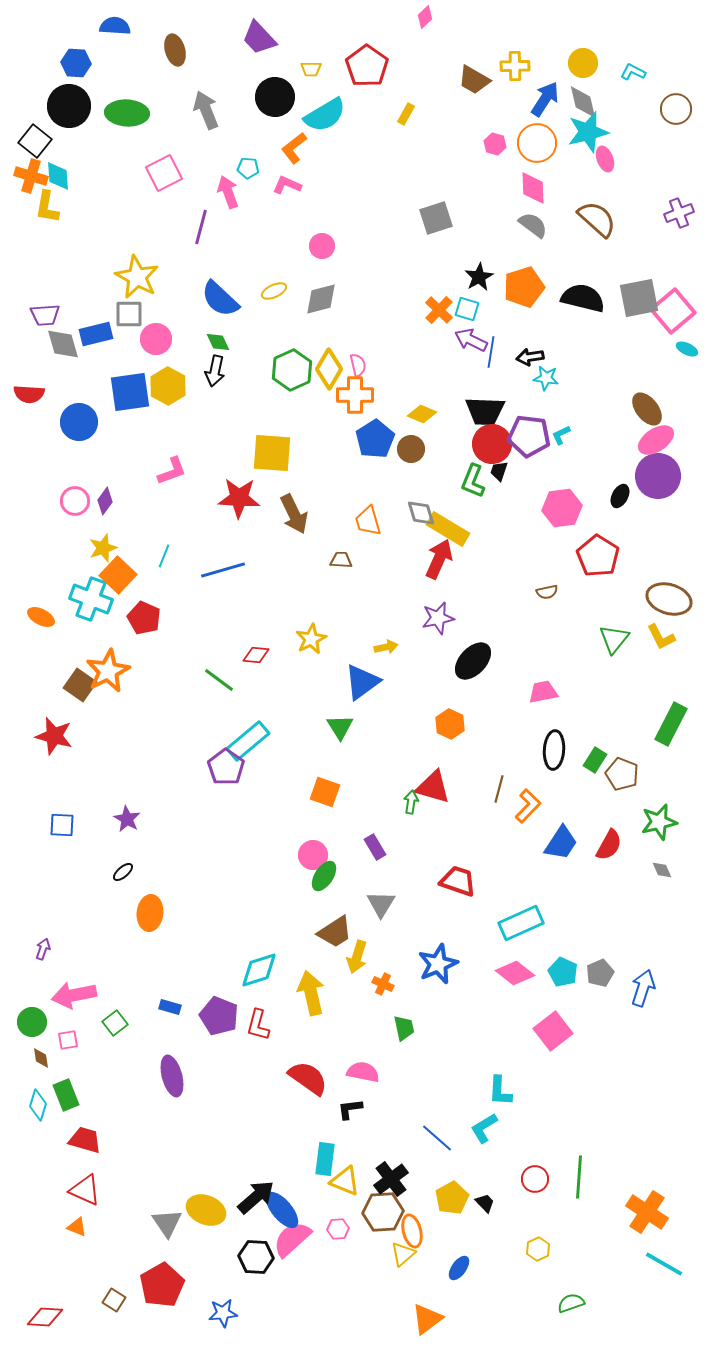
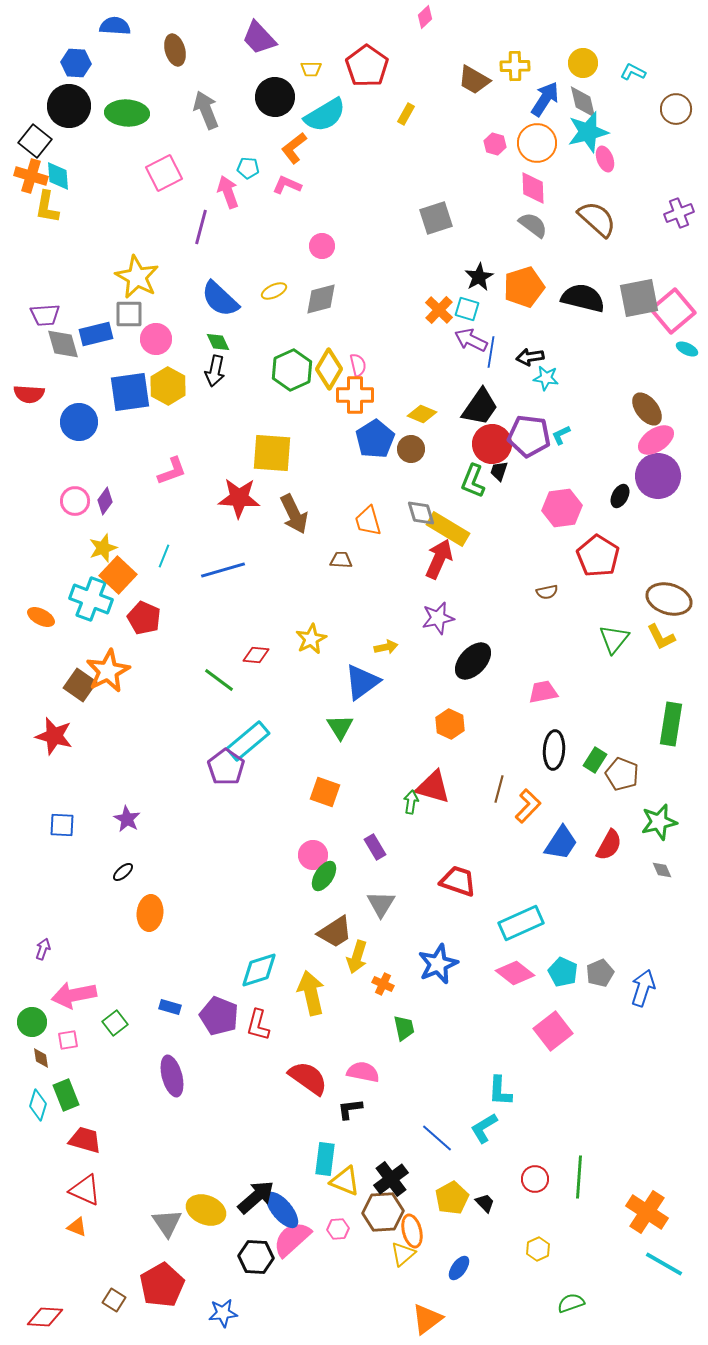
black trapezoid at (485, 411): moved 5 px left, 4 px up; rotated 57 degrees counterclockwise
green rectangle at (671, 724): rotated 18 degrees counterclockwise
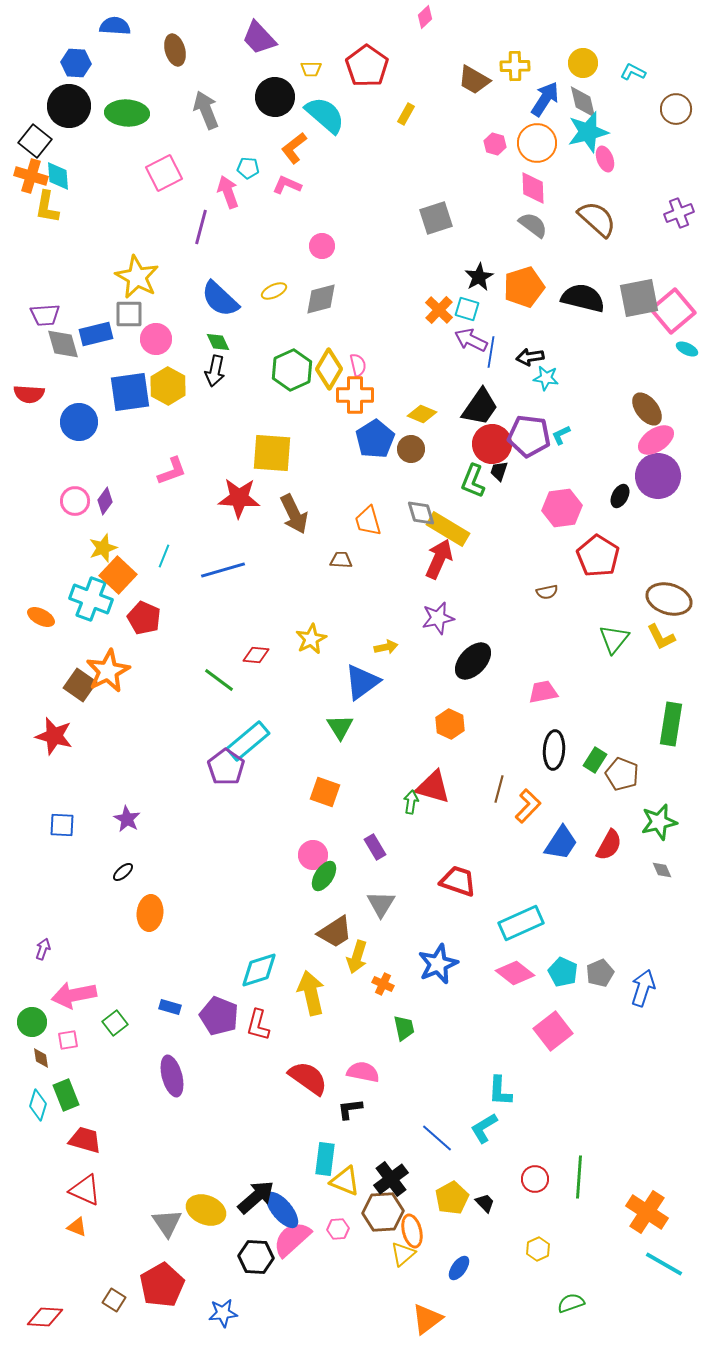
cyan semicircle at (325, 115): rotated 108 degrees counterclockwise
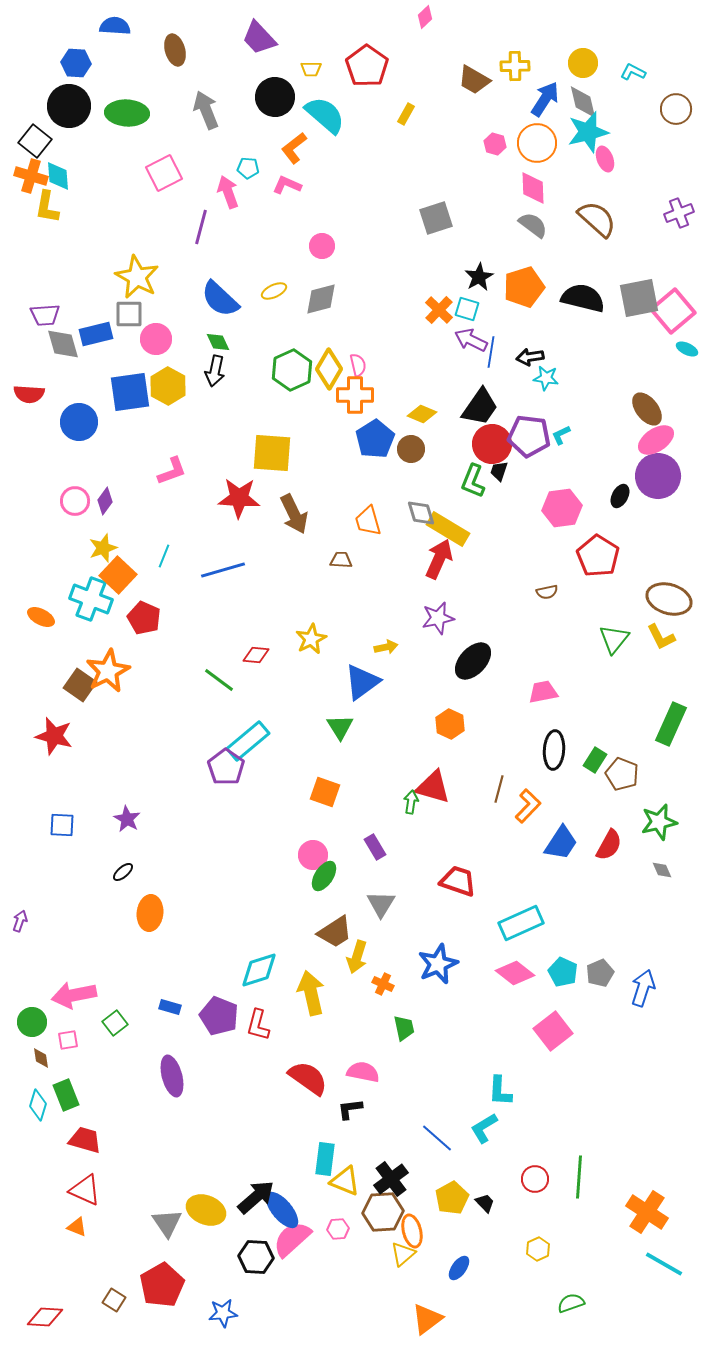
green rectangle at (671, 724): rotated 15 degrees clockwise
purple arrow at (43, 949): moved 23 px left, 28 px up
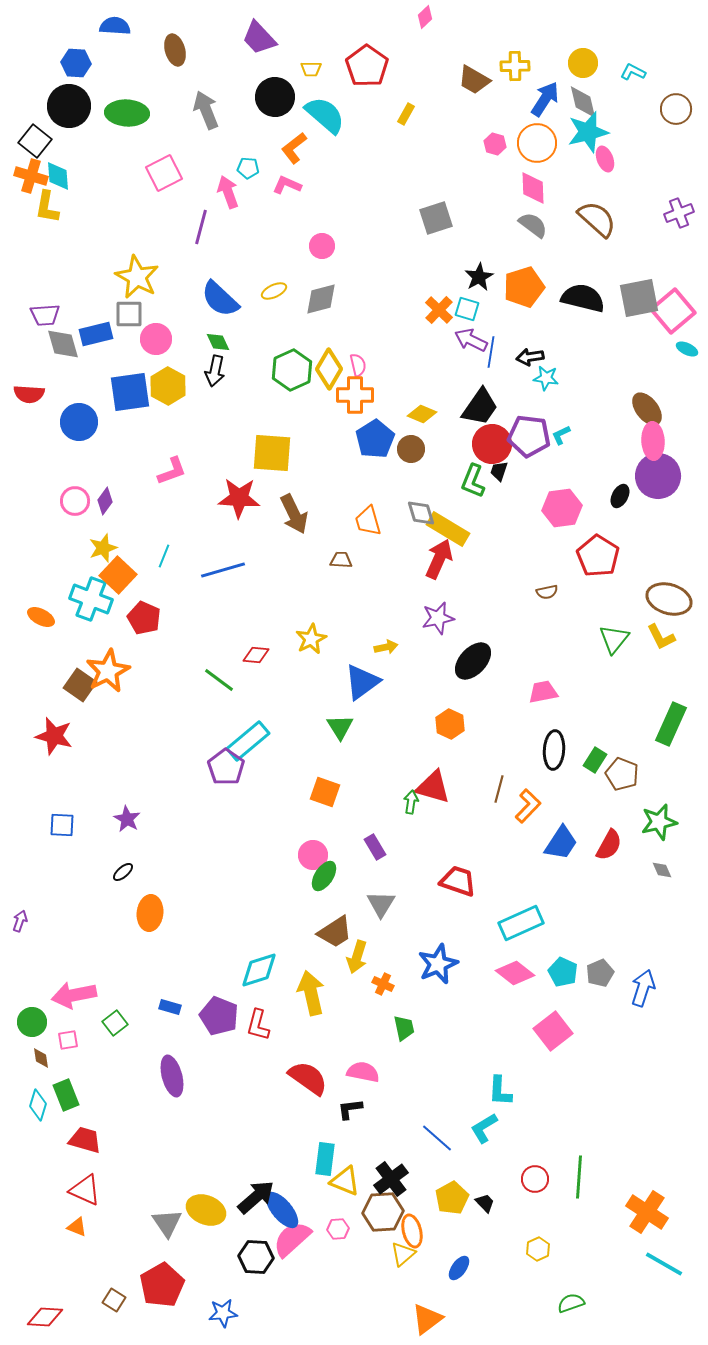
pink ellipse at (656, 440): moved 3 px left, 1 px down; rotated 60 degrees counterclockwise
